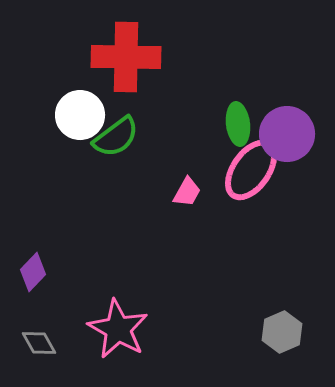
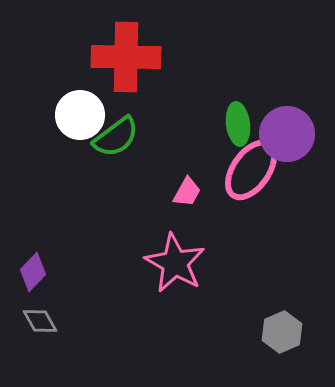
pink star: moved 57 px right, 66 px up
gray diamond: moved 1 px right, 22 px up
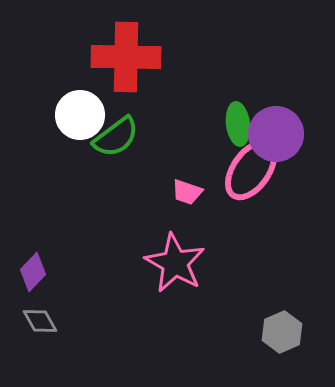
purple circle: moved 11 px left
pink trapezoid: rotated 80 degrees clockwise
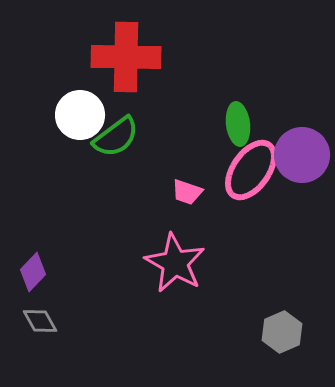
purple circle: moved 26 px right, 21 px down
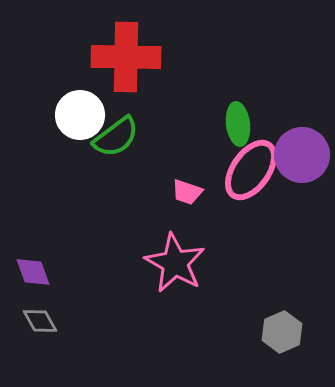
purple diamond: rotated 63 degrees counterclockwise
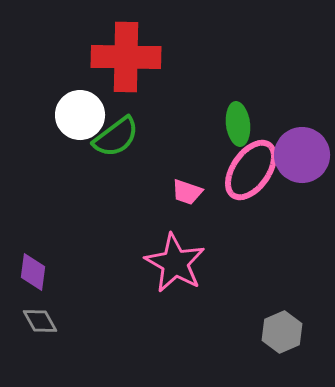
purple diamond: rotated 27 degrees clockwise
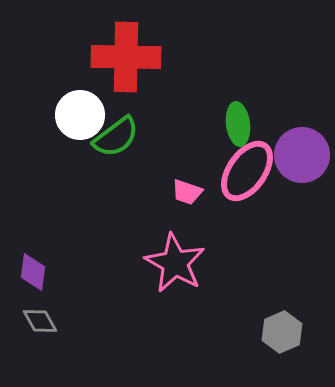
pink ellipse: moved 4 px left, 1 px down
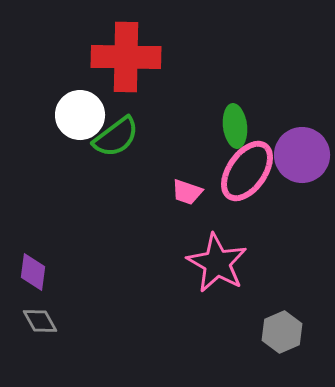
green ellipse: moved 3 px left, 2 px down
pink star: moved 42 px right
